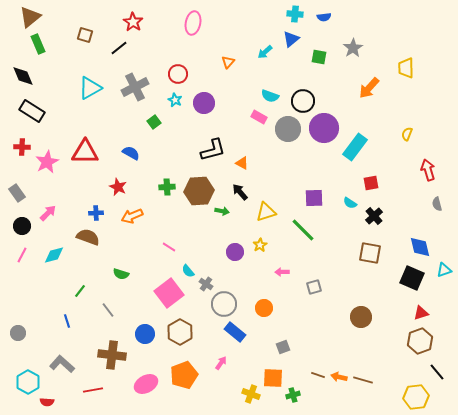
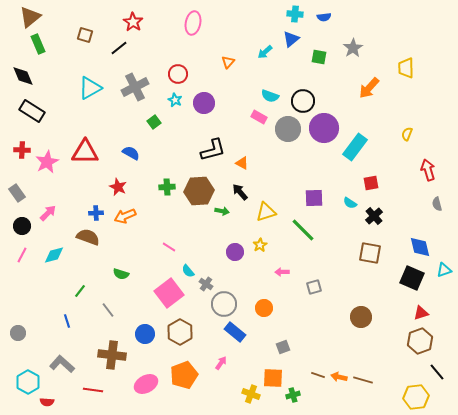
red cross at (22, 147): moved 3 px down
orange arrow at (132, 216): moved 7 px left
red line at (93, 390): rotated 18 degrees clockwise
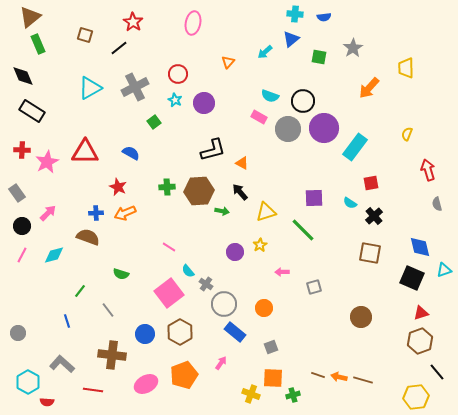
orange arrow at (125, 216): moved 3 px up
gray square at (283, 347): moved 12 px left
